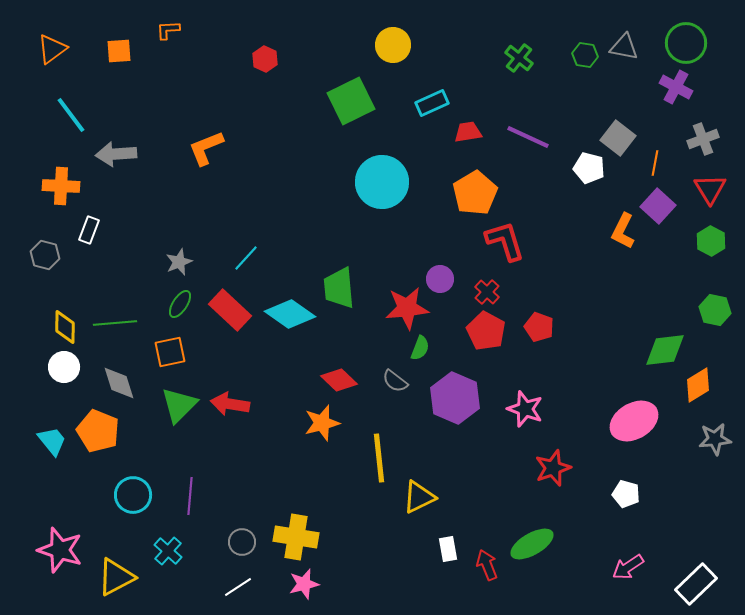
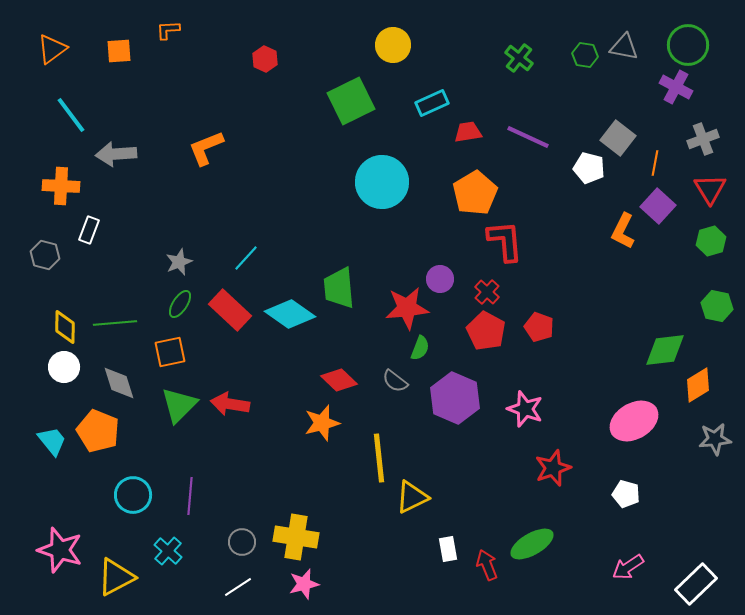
green circle at (686, 43): moved 2 px right, 2 px down
red L-shape at (505, 241): rotated 12 degrees clockwise
green hexagon at (711, 241): rotated 16 degrees clockwise
green hexagon at (715, 310): moved 2 px right, 4 px up
yellow triangle at (419, 497): moved 7 px left
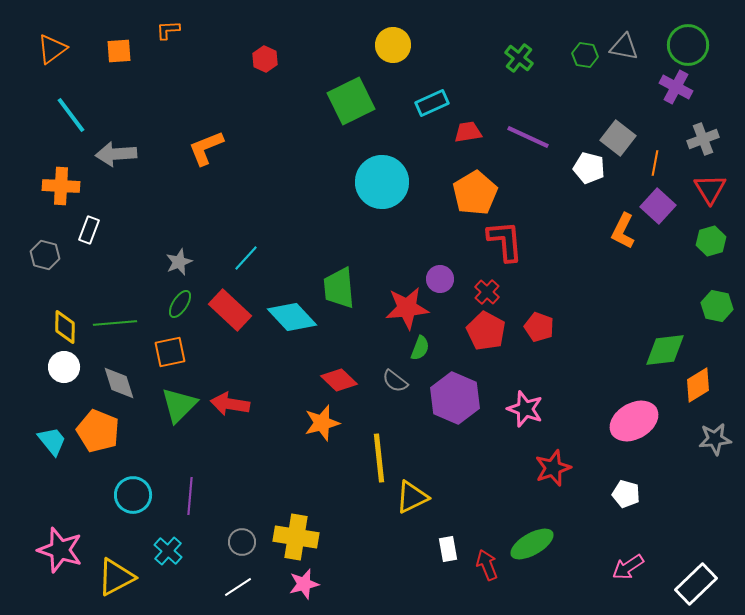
cyan diamond at (290, 314): moved 2 px right, 3 px down; rotated 12 degrees clockwise
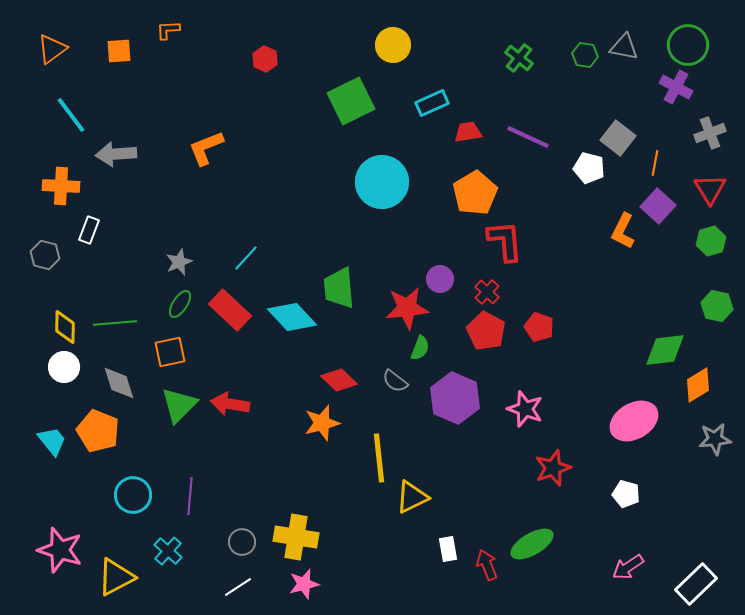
gray cross at (703, 139): moved 7 px right, 6 px up
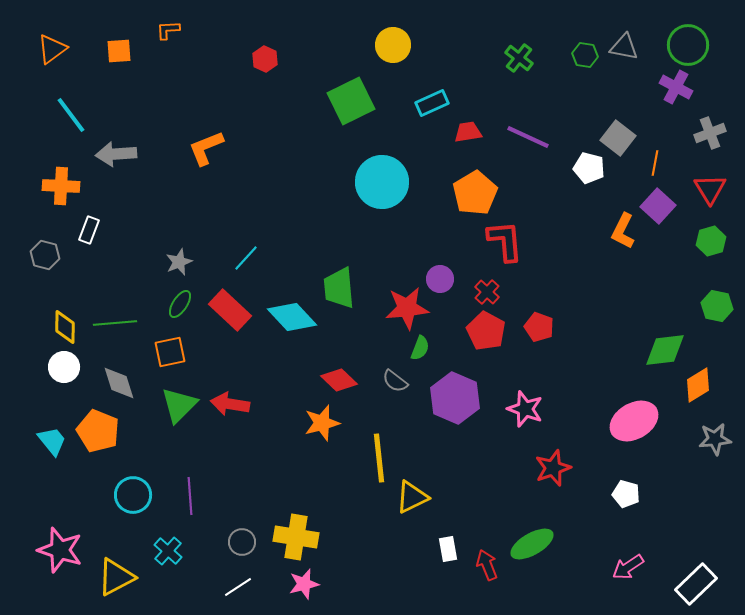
purple line at (190, 496): rotated 9 degrees counterclockwise
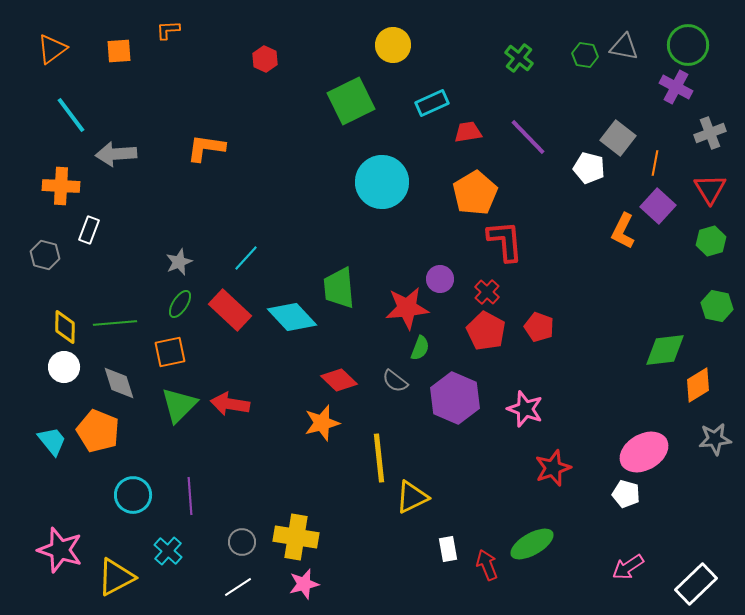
purple line at (528, 137): rotated 21 degrees clockwise
orange L-shape at (206, 148): rotated 30 degrees clockwise
pink ellipse at (634, 421): moved 10 px right, 31 px down
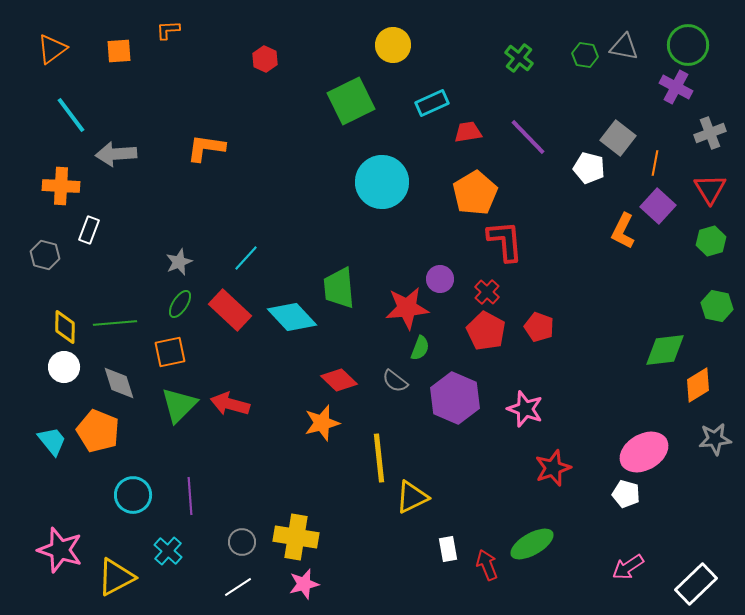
red arrow at (230, 404): rotated 6 degrees clockwise
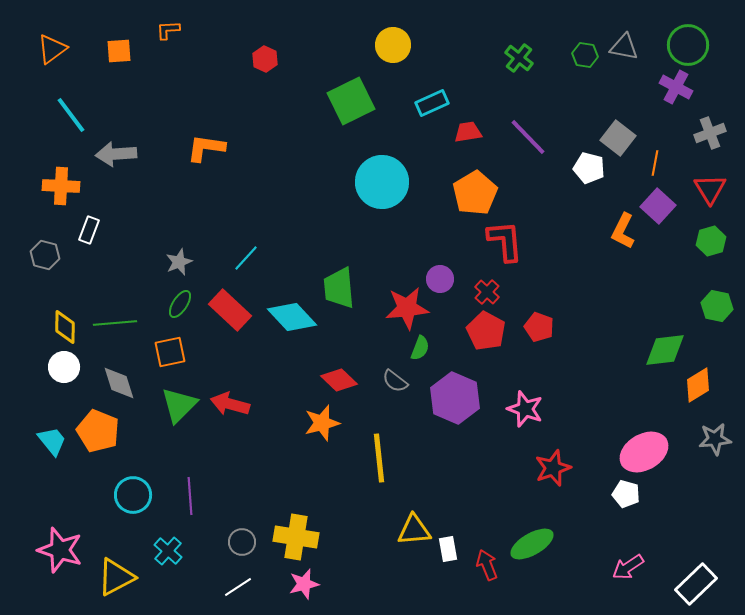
yellow triangle at (412, 497): moved 2 px right, 33 px down; rotated 21 degrees clockwise
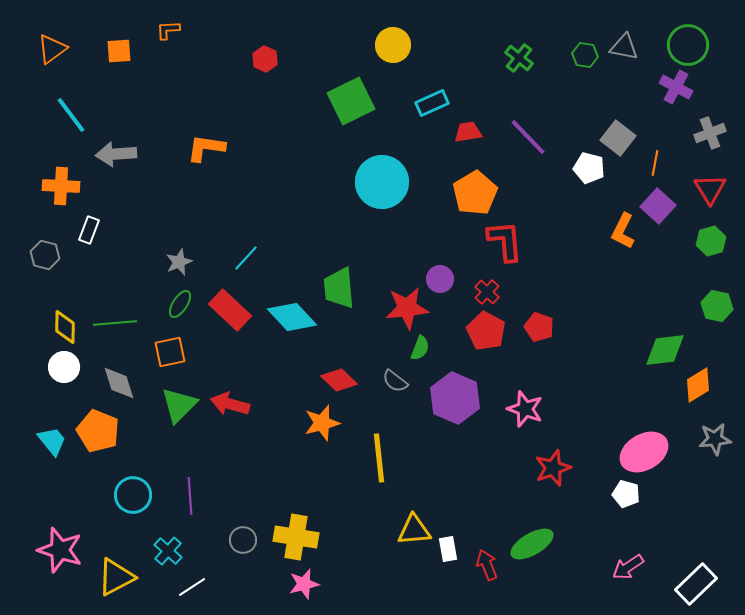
gray circle at (242, 542): moved 1 px right, 2 px up
white line at (238, 587): moved 46 px left
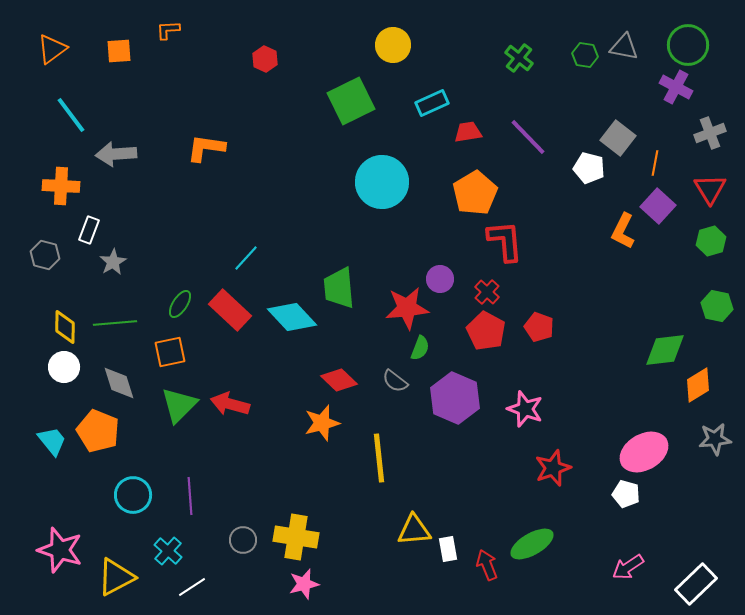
gray star at (179, 262): moved 66 px left; rotated 8 degrees counterclockwise
